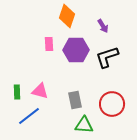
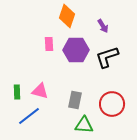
gray rectangle: rotated 24 degrees clockwise
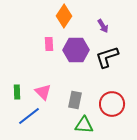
orange diamond: moved 3 px left; rotated 15 degrees clockwise
pink triangle: moved 3 px right, 1 px down; rotated 30 degrees clockwise
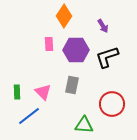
gray rectangle: moved 3 px left, 15 px up
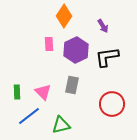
purple hexagon: rotated 25 degrees counterclockwise
black L-shape: rotated 10 degrees clockwise
green triangle: moved 23 px left; rotated 18 degrees counterclockwise
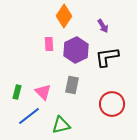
green rectangle: rotated 16 degrees clockwise
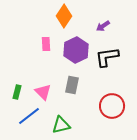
purple arrow: rotated 88 degrees clockwise
pink rectangle: moved 3 px left
red circle: moved 2 px down
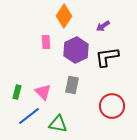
pink rectangle: moved 2 px up
green triangle: moved 3 px left, 1 px up; rotated 24 degrees clockwise
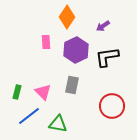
orange diamond: moved 3 px right, 1 px down
